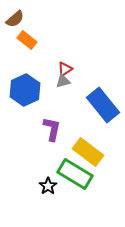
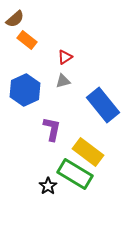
red triangle: moved 12 px up
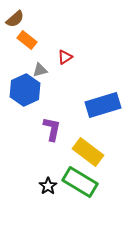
gray triangle: moved 23 px left, 11 px up
blue rectangle: rotated 68 degrees counterclockwise
green rectangle: moved 5 px right, 8 px down
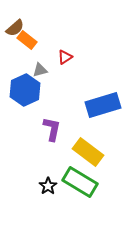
brown semicircle: moved 9 px down
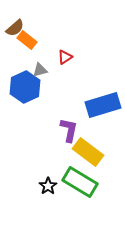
blue hexagon: moved 3 px up
purple L-shape: moved 17 px right, 1 px down
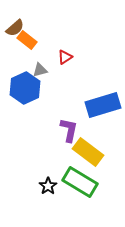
blue hexagon: moved 1 px down
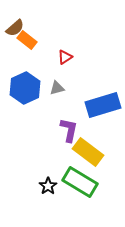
gray triangle: moved 17 px right, 18 px down
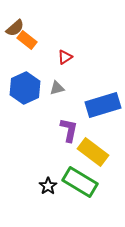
yellow rectangle: moved 5 px right
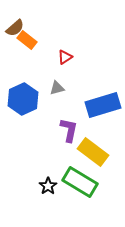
blue hexagon: moved 2 px left, 11 px down
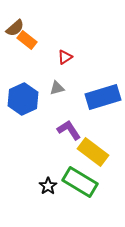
blue rectangle: moved 8 px up
purple L-shape: rotated 45 degrees counterclockwise
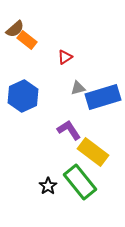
brown semicircle: moved 1 px down
gray triangle: moved 21 px right
blue hexagon: moved 3 px up
green rectangle: rotated 20 degrees clockwise
